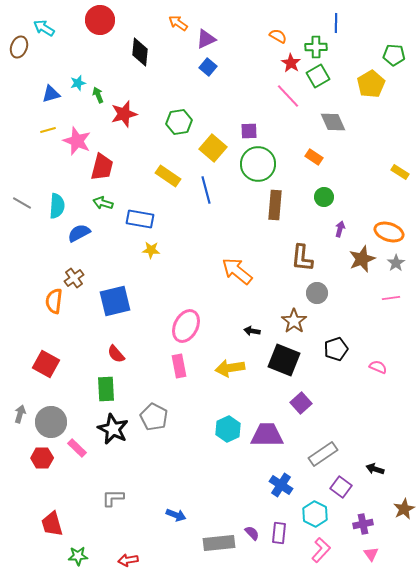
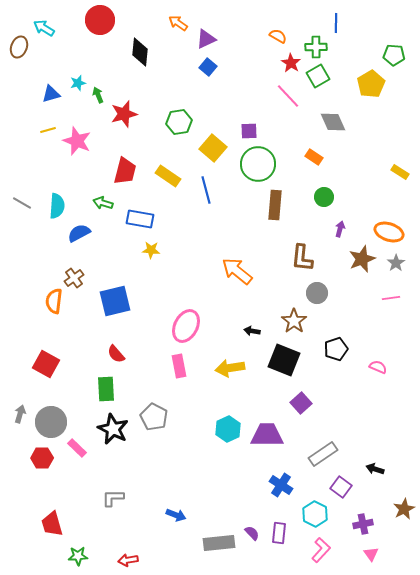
red trapezoid at (102, 167): moved 23 px right, 4 px down
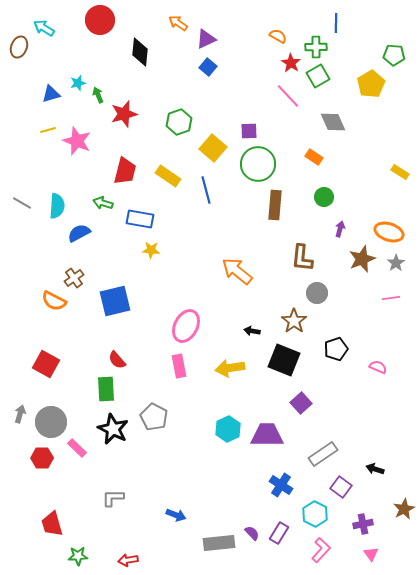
green hexagon at (179, 122): rotated 10 degrees counterclockwise
orange semicircle at (54, 301): rotated 70 degrees counterclockwise
red semicircle at (116, 354): moved 1 px right, 6 px down
purple rectangle at (279, 533): rotated 25 degrees clockwise
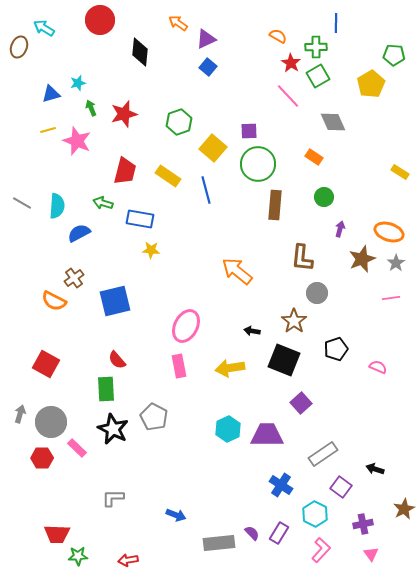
green arrow at (98, 95): moved 7 px left, 13 px down
red trapezoid at (52, 524): moved 5 px right, 10 px down; rotated 72 degrees counterclockwise
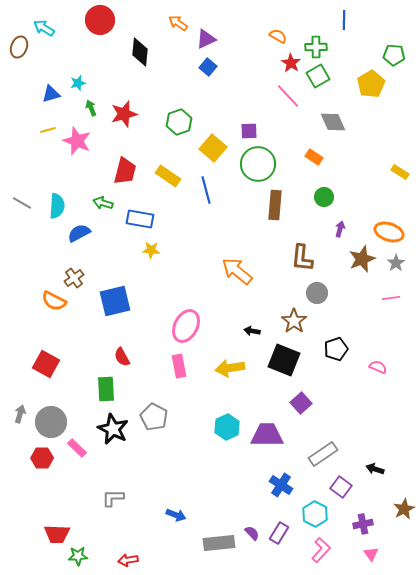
blue line at (336, 23): moved 8 px right, 3 px up
red semicircle at (117, 360): moved 5 px right, 3 px up; rotated 12 degrees clockwise
cyan hexagon at (228, 429): moved 1 px left, 2 px up
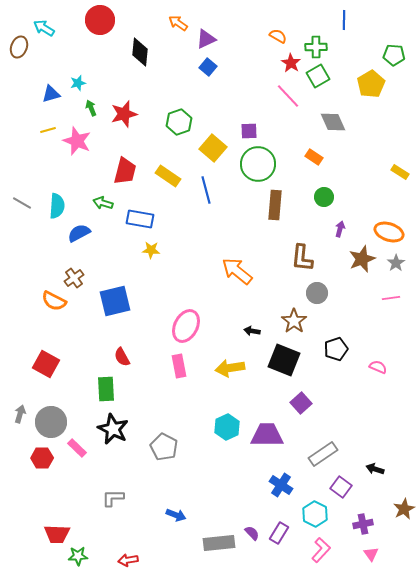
gray pentagon at (154, 417): moved 10 px right, 30 px down
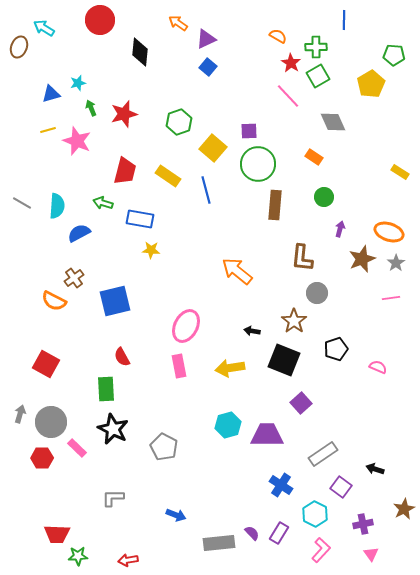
cyan hexagon at (227, 427): moved 1 px right, 2 px up; rotated 10 degrees clockwise
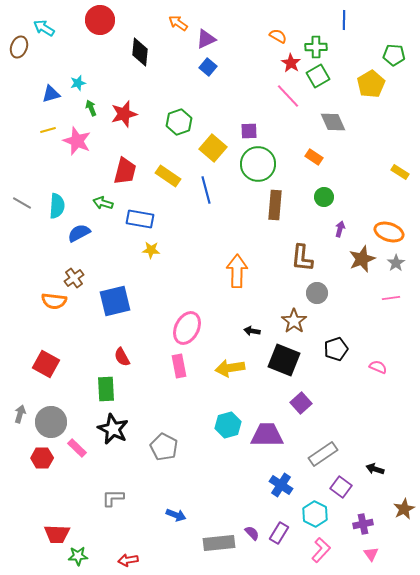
orange arrow at (237, 271): rotated 52 degrees clockwise
orange semicircle at (54, 301): rotated 20 degrees counterclockwise
pink ellipse at (186, 326): moved 1 px right, 2 px down
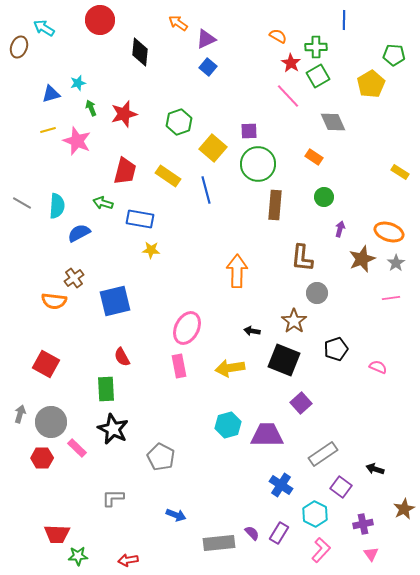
gray pentagon at (164, 447): moved 3 px left, 10 px down
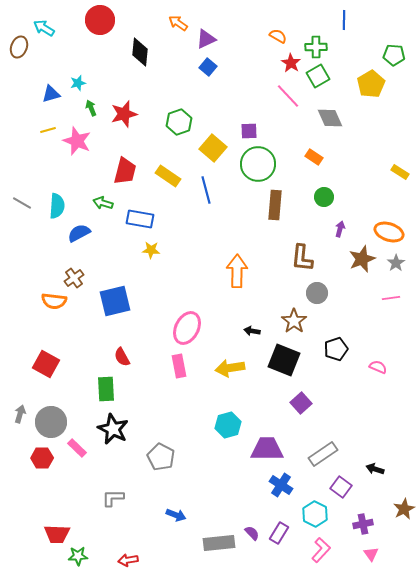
gray diamond at (333, 122): moved 3 px left, 4 px up
purple trapezoid at (267, 435): moved 14 px down
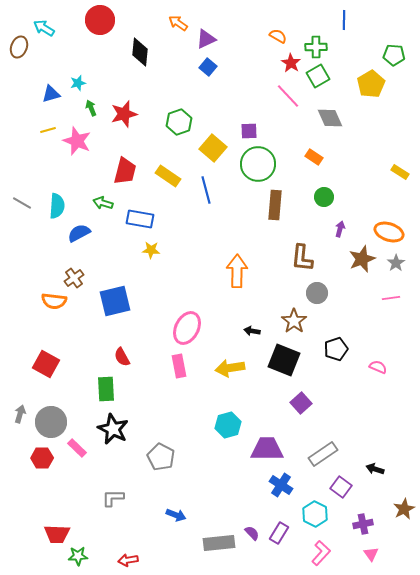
pink L-shape at (321, 550): moved 3 px down
